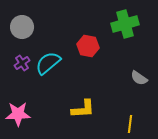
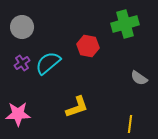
yellow L-shape: moved 6 px left, 2 px up; rotated 15 degrees counterclockwise
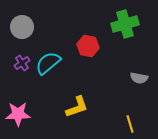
gray semicircle: rotated 24 degrees counterclockwise
yellow line: rotated 24 degrees counterclockwise
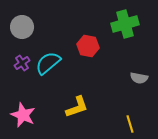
pink star: moved 5 px right, 1 px down; rotated 25 degrees clockwise
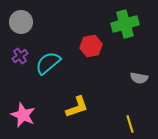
gray circle: moved 1 px left, 5 px up
red hexagon: moved 3 px right; rotated 20 degrees counterclockwise
purple cross: moved 2 px left, 7 px up
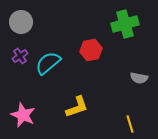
red hexagon: moved 4 px down
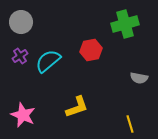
cyan semicircle: moved 2 px up
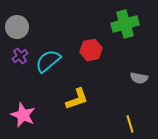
gray circle: moved 4 px left, 5 px down
yellow L-shape: moved 8 px up
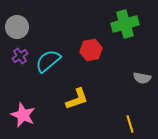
gray semicircle: moved 3 px right
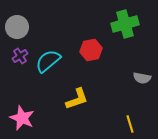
pink star: moved 1 px left, 3 px down
